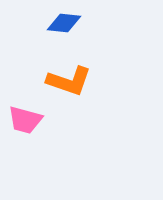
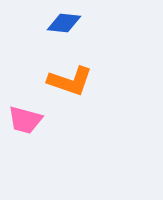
orange L-shape: moved 1 px right
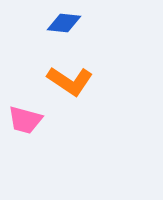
orange L-shape: rotated 15 degrees clockwise
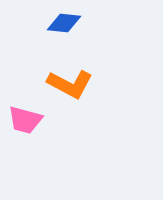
orange L-shape: moved 3 px down; rotated 6 degrees counterclockwise
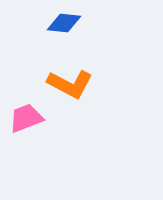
pink trapezoid: moved 1 px right, 2 px up; rotated 144 degrees clockwise
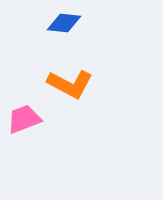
pink trapezoid: moved 2 px left, 1 px down
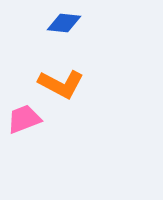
orange L-shape: moved 9 px left
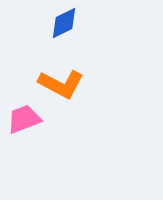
blue diamond: rotated 32 degrees counterclockwise
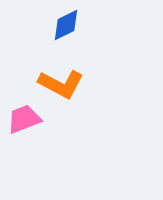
blue diamond: moved 2 px right, 2 px down
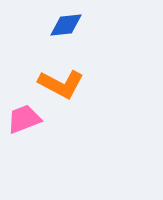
blue diamond: rotated 20 degrees clockwise
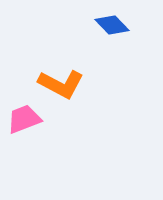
blue diamond: moved 46 px right; rotated 52 degrees clockwise
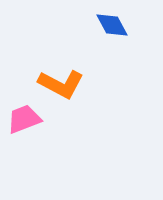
blue diamond: rotated 16 degrees clockwise
